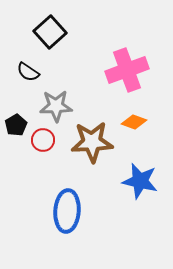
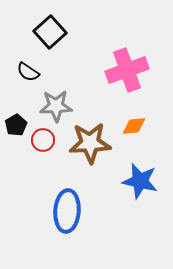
orange diamond: moved 4 px down; rotated 25 degrees counterclockwise
brown star: moved 2 px left, 1 px down
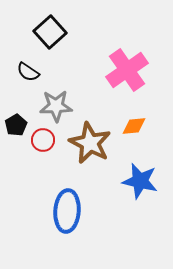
pink cross: rotated 15 degrees counterclockwise
brown star: rotated 30 degrees clockwise
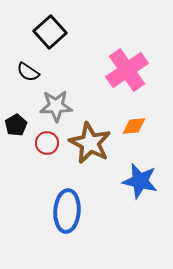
red circle: moved 4 px right, 3 px down
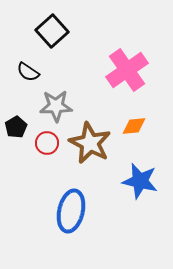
black square: moved 2 px right, 1 px up
black pentagon: moved 2 px down
blue ellipse: moved 4 px right; rotated 9 degrees clockwise
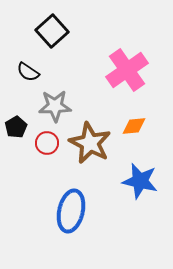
gray star: moved 1 px left
